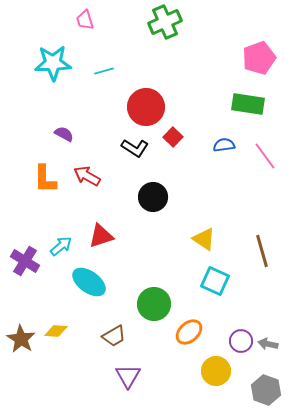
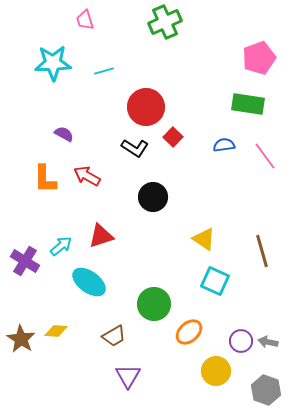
gray arrow: moved 2 px up
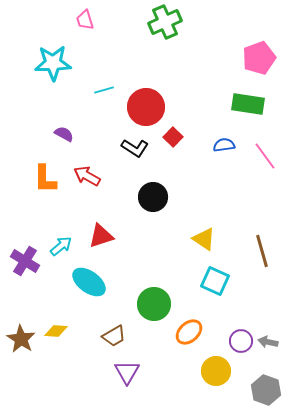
cyan line: moved 19 px down
purple triangle: moved 1 px left, 4 px up
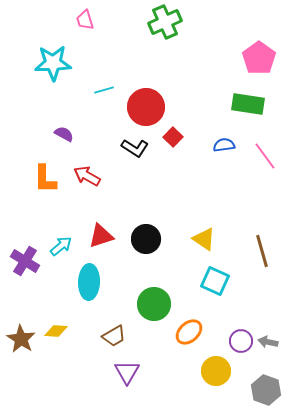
pink pentagon: rotated 16 degrees counterclockwise
black circle: moved 7 px left, 42 px down
cyan ellipse: rotated 56 degrees clockwise
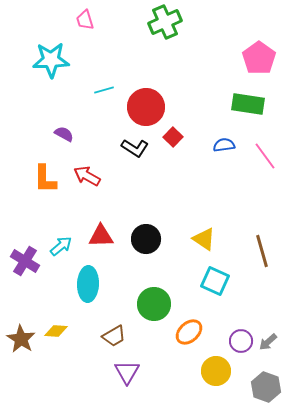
cyan star: moved 2 px left, 3 px up
red triangle: rotated 16 degrees clockwise
cyan ellipse: moved 1 px left, 2 px down
gray arrow: rotated 54 degrees counterclockwise
gray hexagon: moved 3 px up
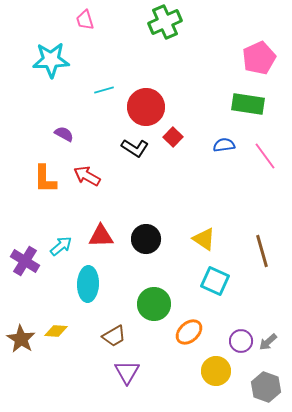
pink pentagon: rotated 12 degrees clockwise
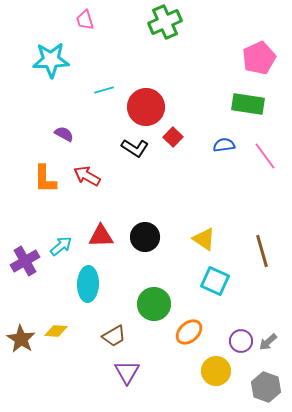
black circle: moved 1 px left, 2 px up
purple cross: rotated 28 degrees clockwise
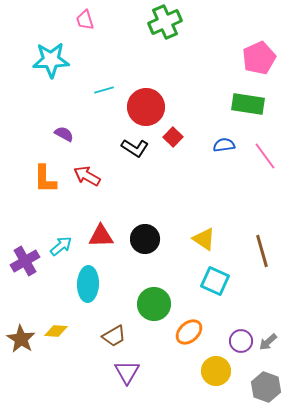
black circle: moved 2 px down
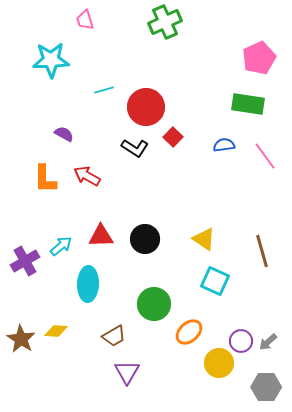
yellow circle: moved 3 px right, 8 px up
gray hexagon: rotated 20 degrees counterclockwise
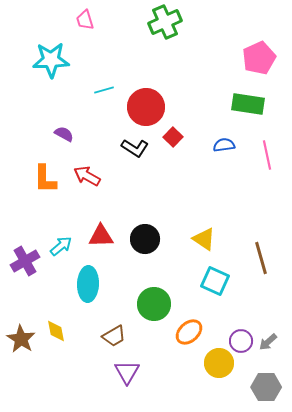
pink line: moved 2 px right, 1 px up; rotated 24 degrees clockwise
brown line: moved 1 px left, 7 px down
yellow diamond: rotated 75 degrees clockwise
